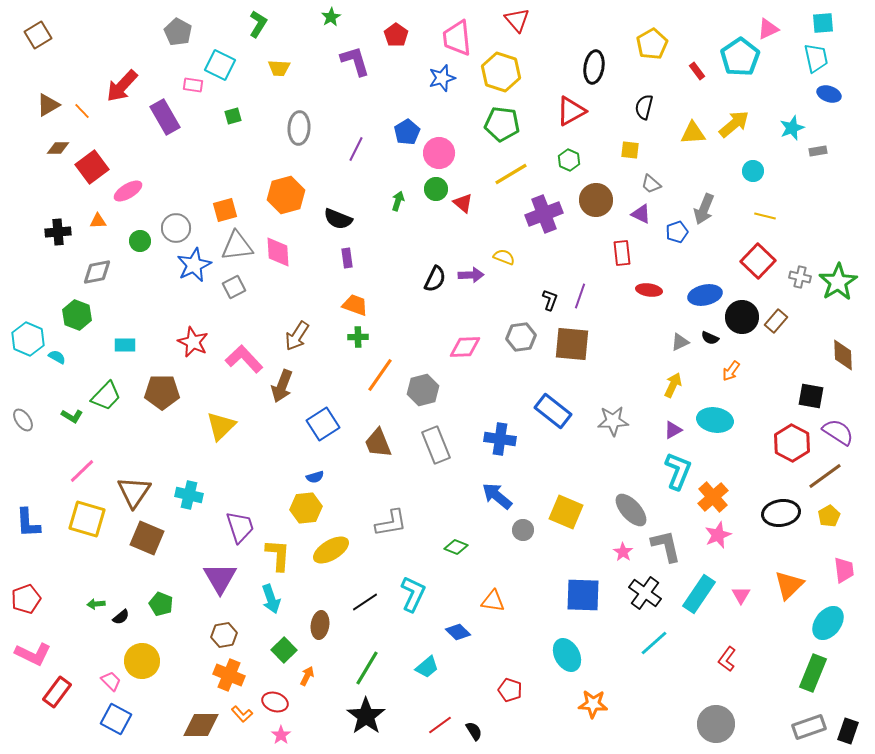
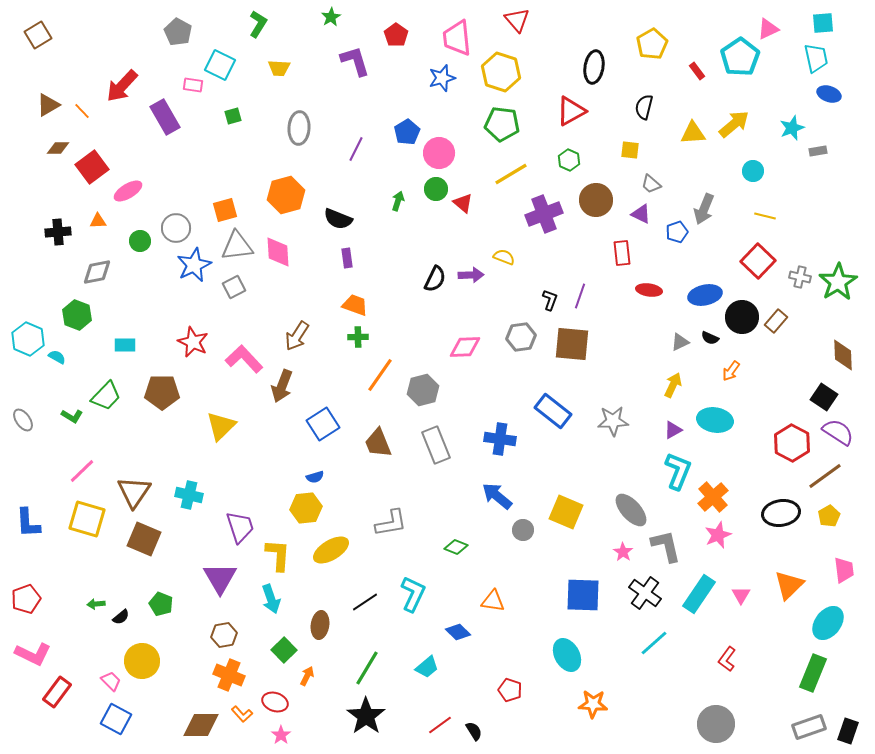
black square at (811, 396): moved 13 px right, 1 px down; rotated 24 degrees clockwise
brown square at (147, 538): moved 3 px left, 1 px down
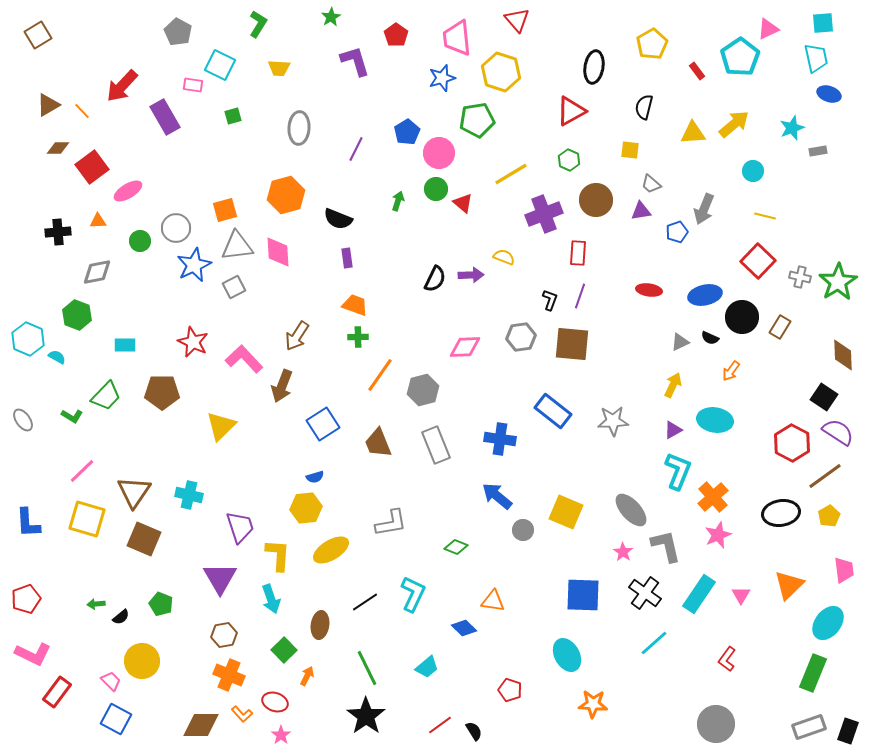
green pentagon at (502, 124): moved 25 px left, 4 px up; rotated 16 degrees counterclockwise
purple triangle at (641, 214): moved 3 px up; rotated 35 degrees counterclockwise
red rectangle at (622, 253): moved 44 px left; rotated 10 degrees clockwise
brown rectangle at (776, 321): moved 4 px right, 6 px down; rotated 10 degrees counterclockwise
blue diamond at (458, 632): moved 6 px right, 4 px up
green line at (367, 668): rotated 57 degrees counterclockwise
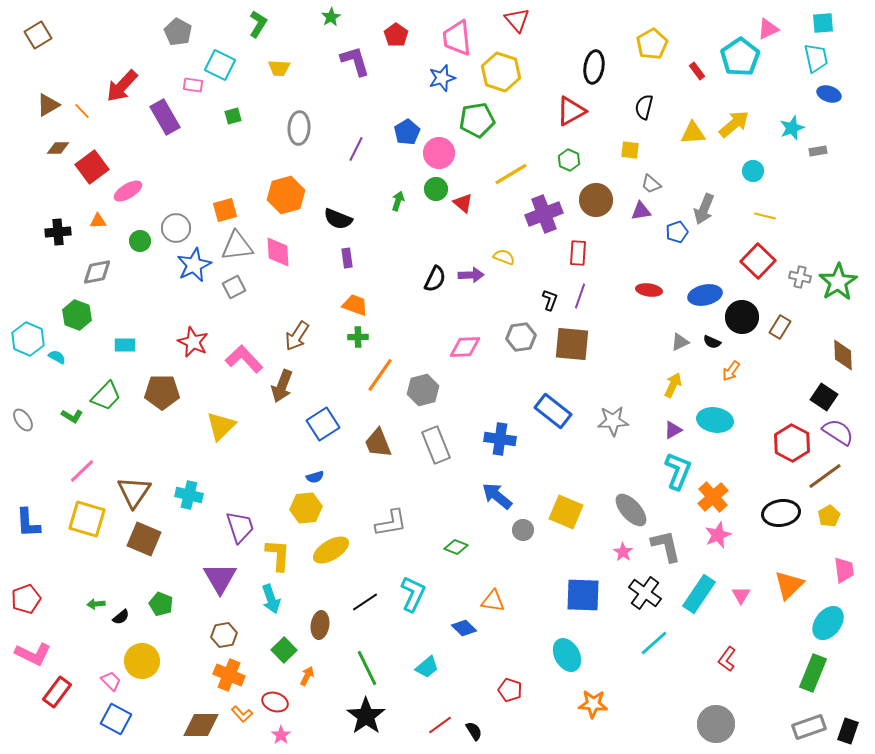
black semicircle at (710, 338): moved 2 px right, 4 px down
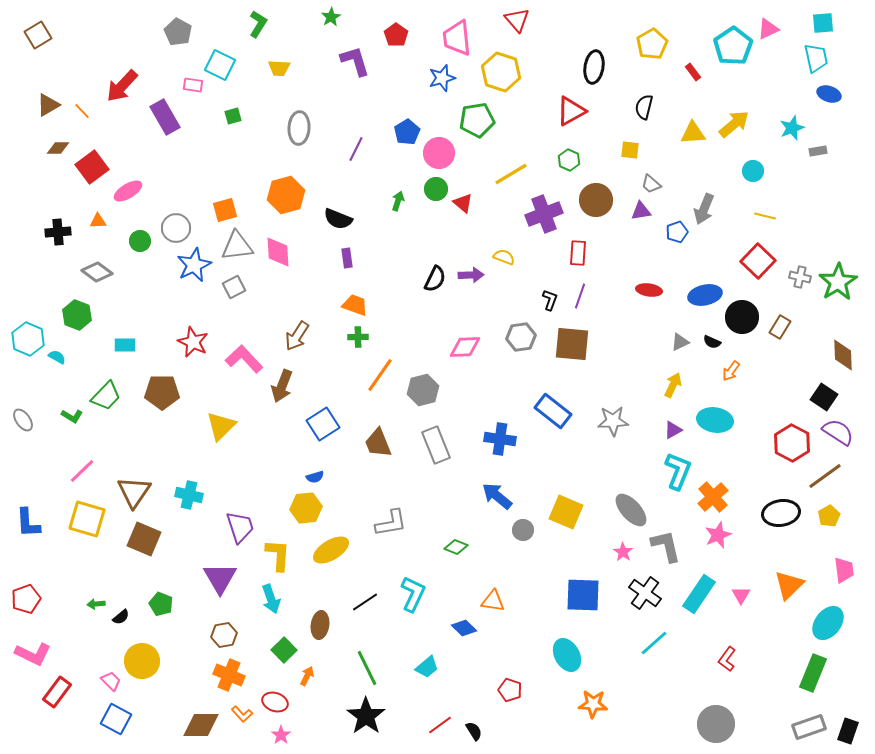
cyan pentagon at (740, 57): moved 7 px left, 11 px up
red rectangle at (697, 71): moved 4 px left, 1 px down
gray diamond at (97, 272): rotated 48 degrees clockwise
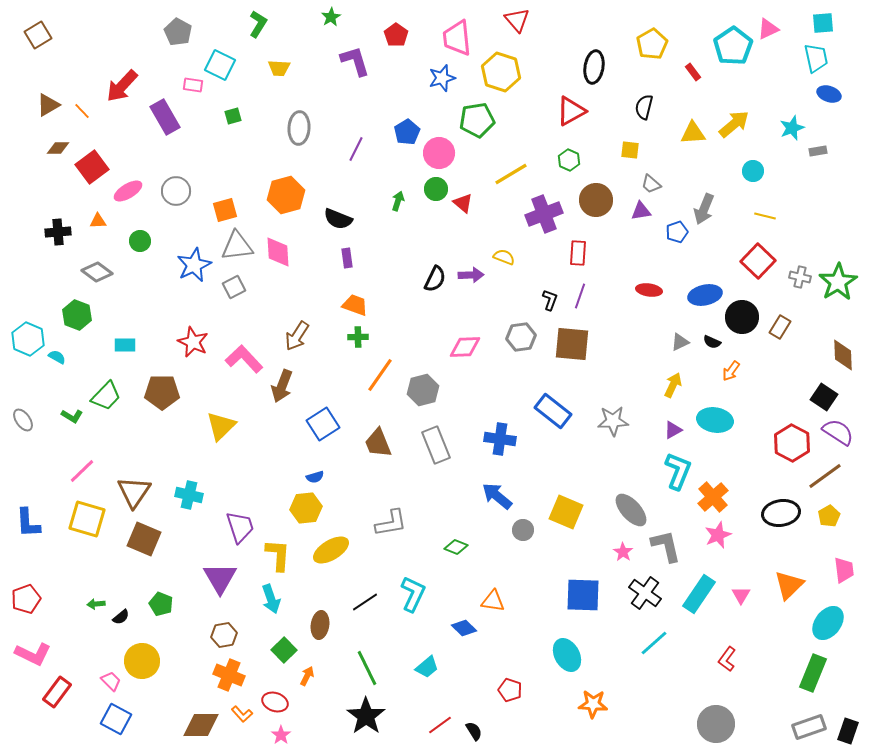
gray circle at (176, 228): moved 37 px up
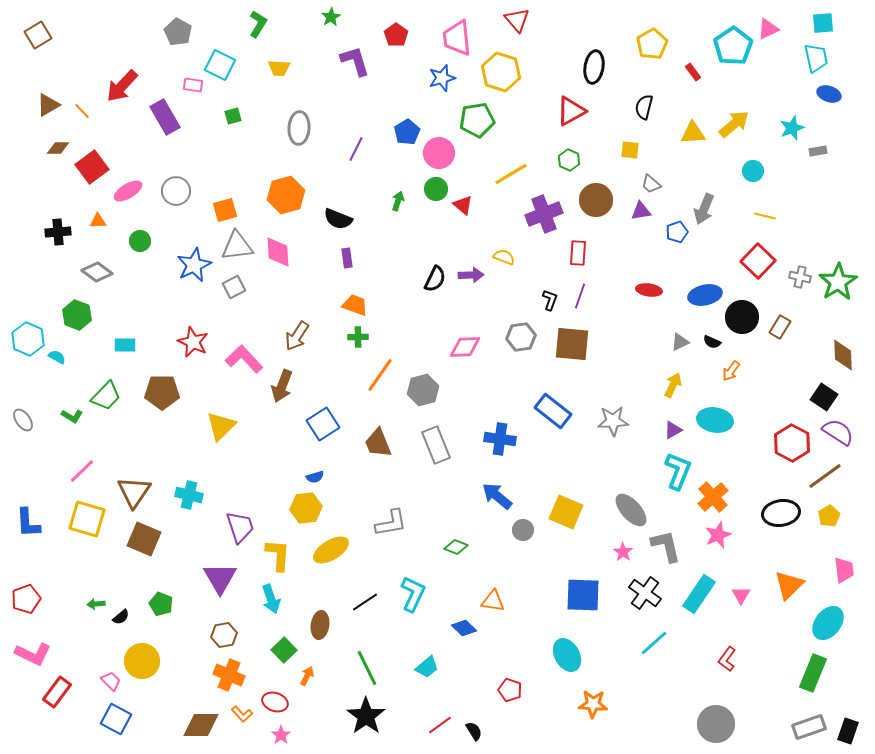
red triangle at (463, 203): moved 2 px down
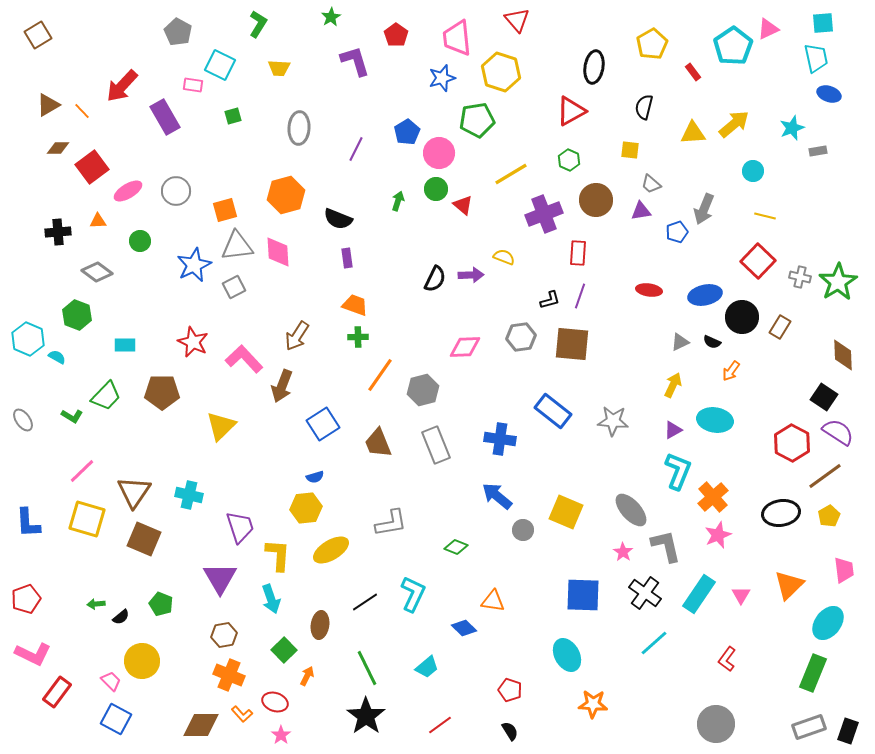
black L-shape at (550, 300): rotated 55 degrees clockwise
gray star at (613, 421): rotated 8 degrees clockwise
black semicircle at (474, 731): moved 36 px right
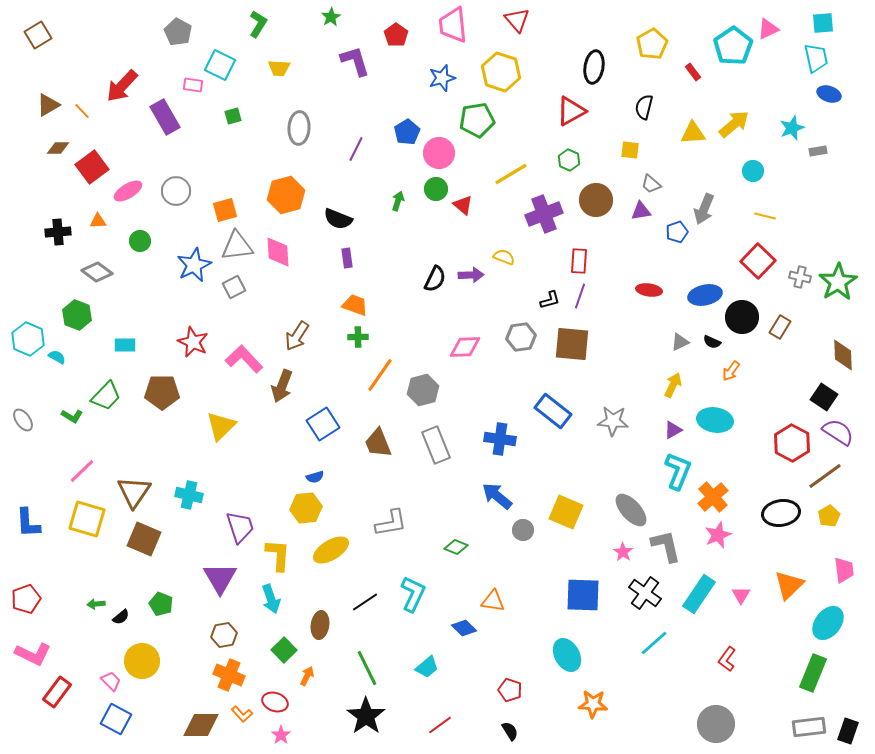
pink trapezoid at (457, 38): moved 4 px left, 13 px up
red rectangle at (578, 253): moved 1 px right, 8 px down
gray rectangle at (809, 727): rotated 12 degrees clockwise
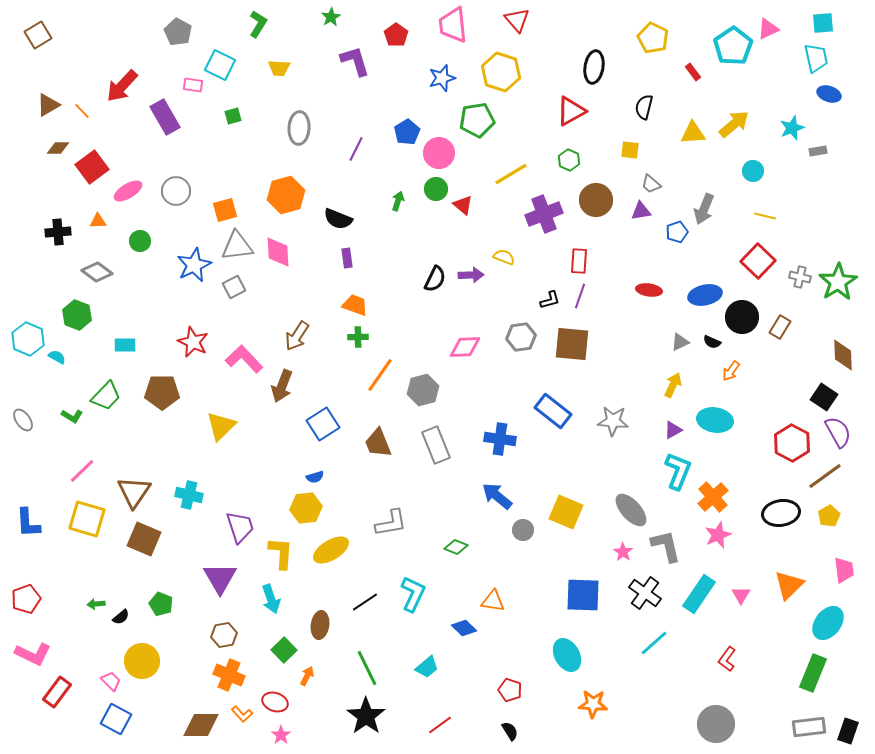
yellow pentagon at (652, 44): moved 1 px right, 6 px up; rotated 16 degrees counterclockwise
purple semicircle at (838, 432): rotated 28 degrees clockwise
yellow L-shape at (278, 555): moved 3 px right, 2 px up
